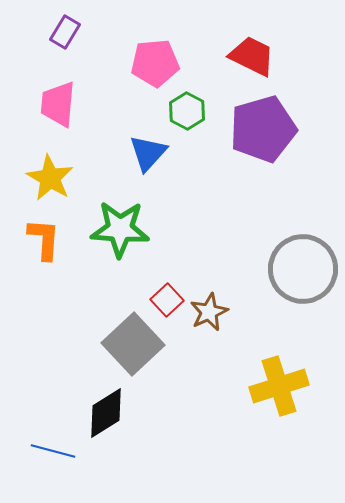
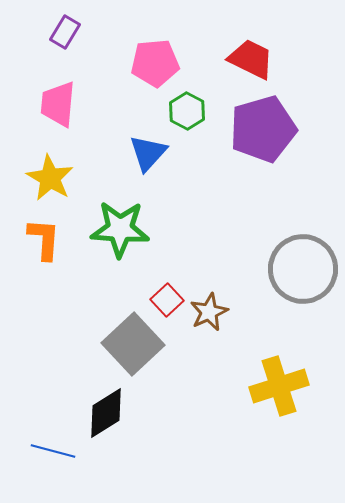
red trapezoid: moved 1 px left, 3 px down
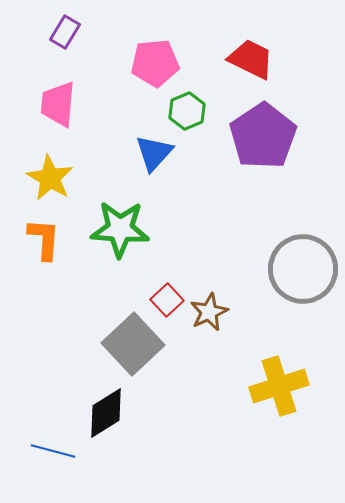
green hexagon: rotated 9 degrees clockwise
purple pentagon: moved 7 px down; rotated 18 degrees counterclockwise
blue triangle: moved 6 px right
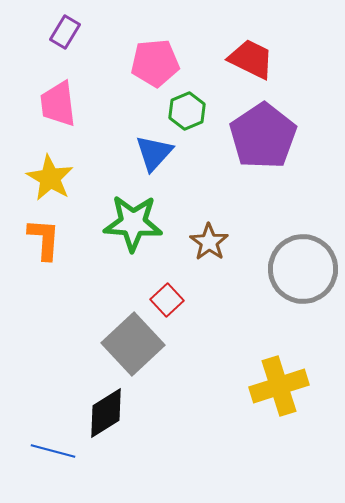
pink trapezoid: rotated 12 degrees counterclockwise
green star: moved 13 px right, 6 px up
brown star: moved 70 px up; rotated 12 degrees counterclockwise
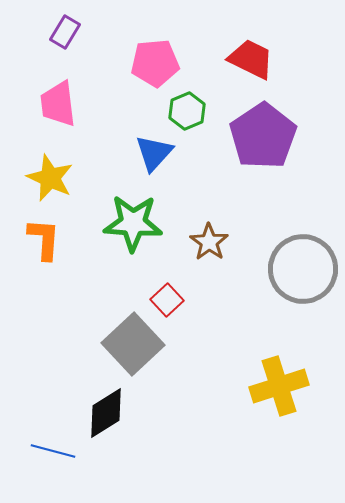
yellow star: rotated 6 degrees counterclockwise
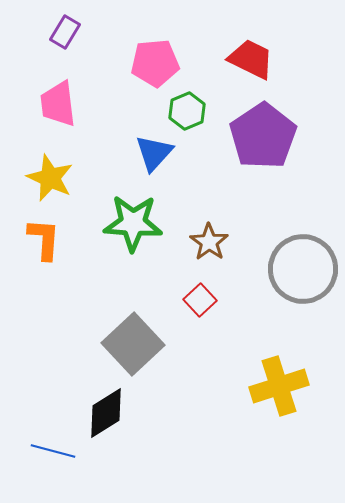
red square: moved 33 px right
